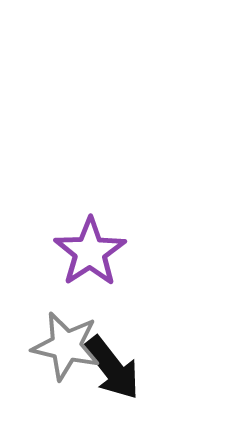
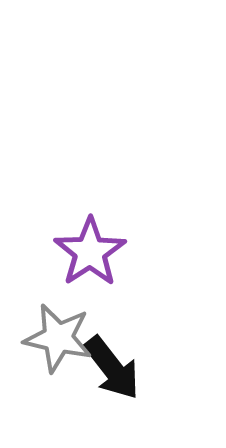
gray star: moved 8 px left, 8 px up
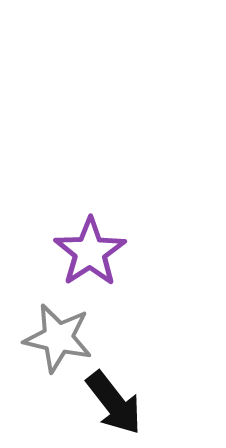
black arrow: moved 2 px right, 35 px down
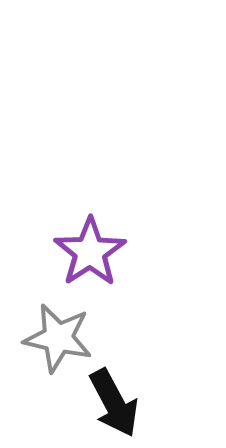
black arrow: rotated 10 degrees clockwise
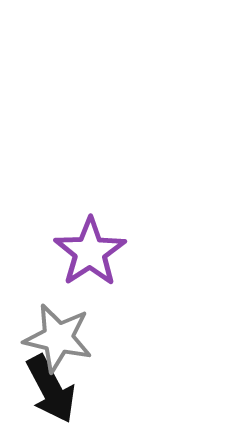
black arrow: moved 63 px left, 14 px up
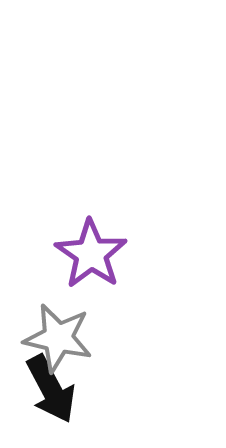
purple star: moved 1 px right, 2 px down; rotated 4 degrees counterclockwise
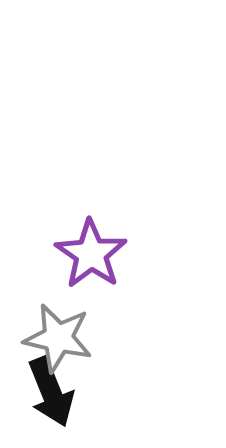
black arrow: moved 3 px down; rotated 6 degrees clockwise
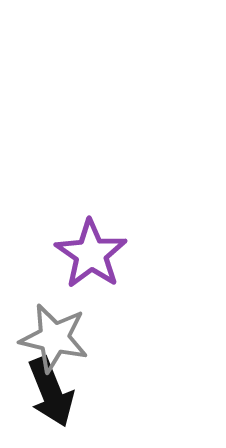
gray star: moved 4 px left
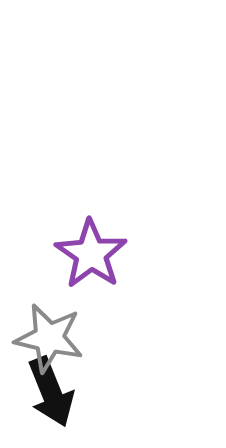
gray star: moved 5 px left
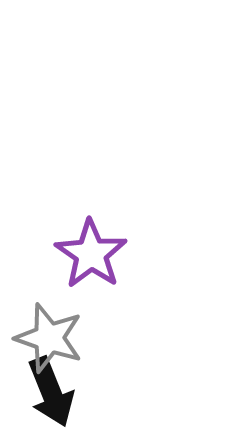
gray star: rotated 6 degrees clockwise
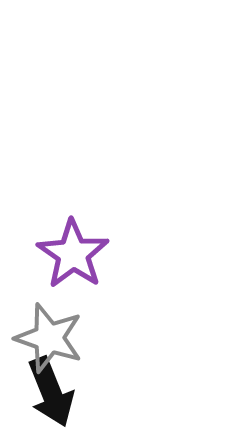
purple star: moved 18 px left
